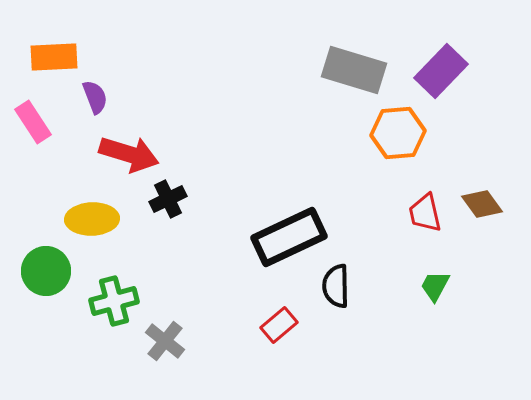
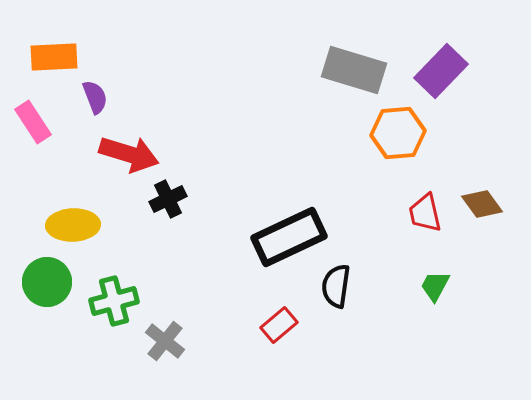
yellow ellipse: moved 19 px left, 6 px down
green circle: moved 1 px right, 11 px down
black semicircle: rotated 9 degrees clockwise
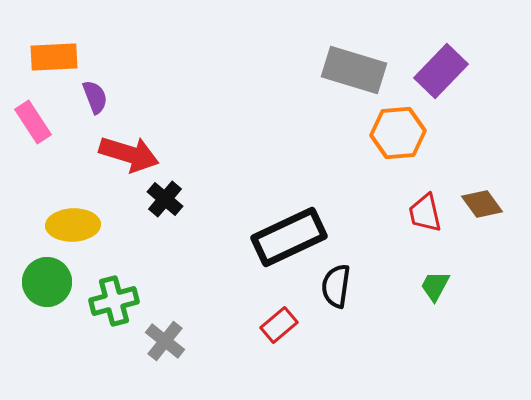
black cross: moved 3 px left; rotated 24 degrees counterclockwise
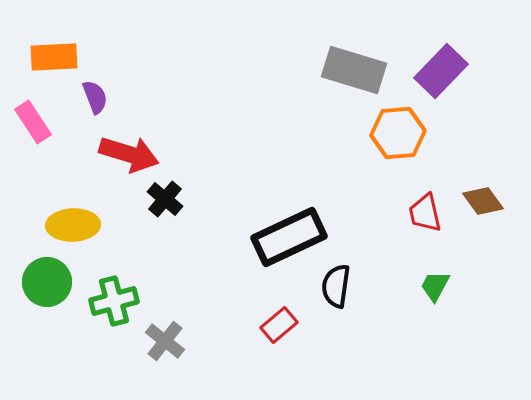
brown diamond: moved 1 px right, 3 px up
